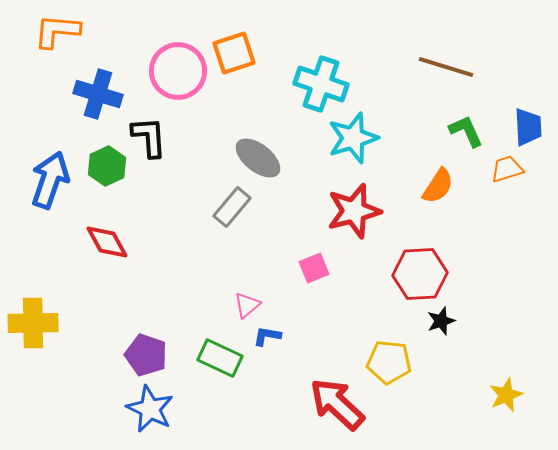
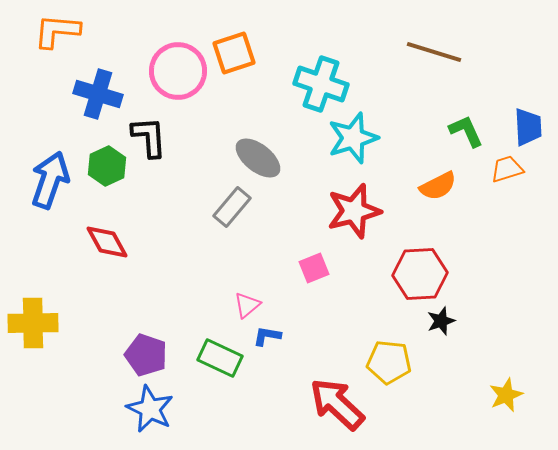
brown line: moved 12 px left, 15 px up
orange semicircle: rotated 30 degrees clockwise
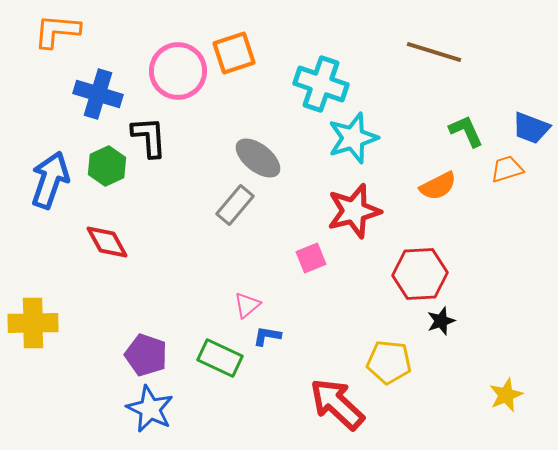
blue trapezoid: moved 3 px right, 1 px down; rotated 114 degrees clockwise
gray rectangle: moved 3 px right, 2 px up
pink square: moved 3 px left, 10 px up
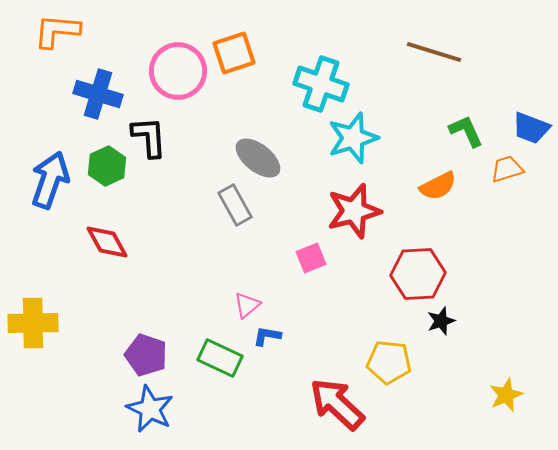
gray rectangle: rotated 69 degrees counterclockwise
red hexagon: moved 2 px left
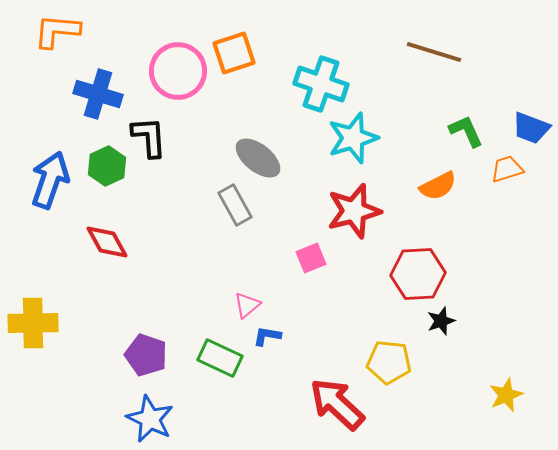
blue star: moved 10 px down
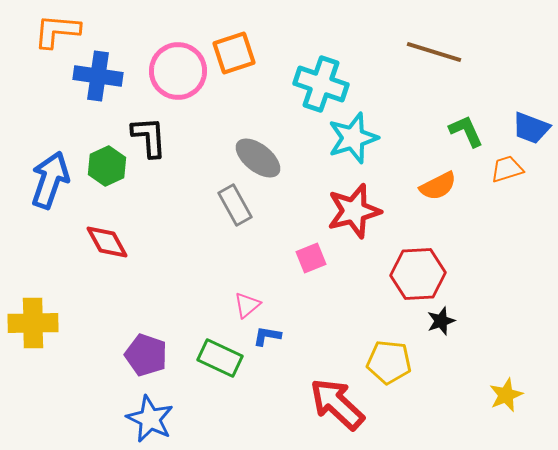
blue cross: moved 18 px up; rotated 9 degrees counterclockwise
